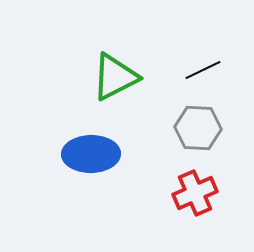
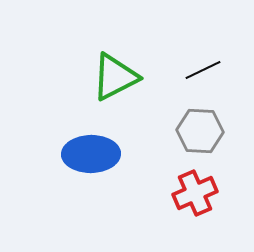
gray hexagon: moved 2 px right, 3 px down
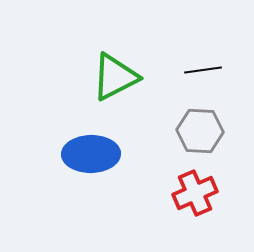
black line: rotated 18 degrees clockwise
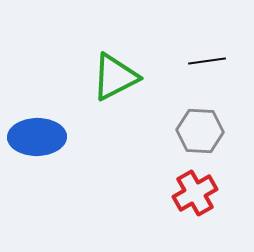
black line: moved 4 px right, 9 px up
blue ellipse: moved 54 px left, 17 px up
red cross: rotated 6 degrees counterclockwise
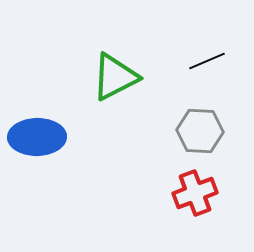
black line: rotated 15 degrees counterclockwise
red cross: rotated 9 degrees clockwise
